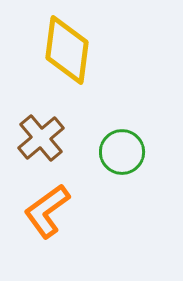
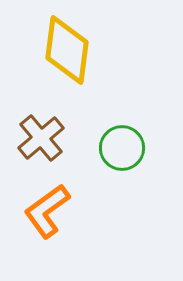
green circle: moved 4 px up
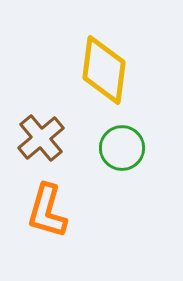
yellow diamond: moved 37 px right, 20 px down
orange L-shape: rotated 38 degrees counterclockwise
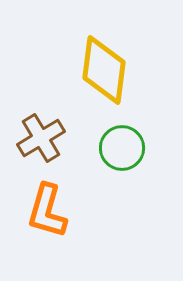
brown cross: rotated 9 degrees clockwise
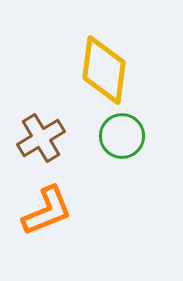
green circle: moved 12 px up
orange L-shape: rotated 128 degrees counterclockwise
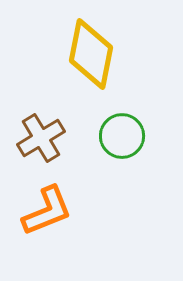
yellow diamond: moved 13 px left, 16 px up; rotated 4 degrees clockwise
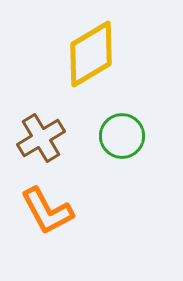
yellow diamond: rotated 48 degrees clockwise
orange L-shape: rotated 84 degrees clockwise
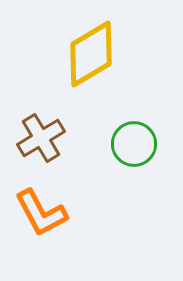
green circle: moved 12 px right, 8 px down
orange L-shape: moved 6 px left, 2 px down
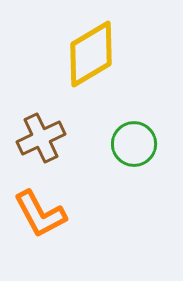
brown cross: rotated 6 degrees clockwise
orange L-shape: moved 1 px left, 1 px down
